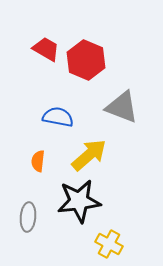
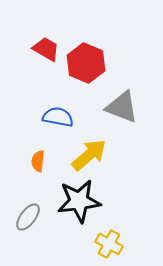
red hexagon: moved 3 px down
gray ellipse: rotated 32 degrees clockwise
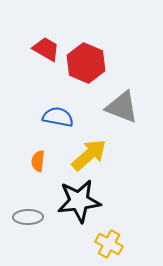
gray ellipse: rotated 52 degrees clockwise
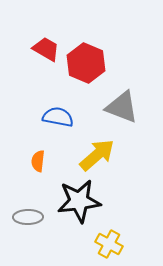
yellow arrow: moved 8 px right
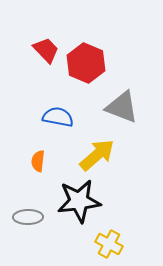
red trapezoid: moved 1 px down; rotated 16 degrees clockwise
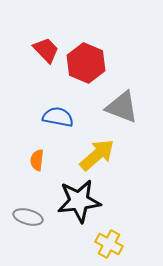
orange semicircle: moved 1 px left, 1 px up
gray ellipse: rotated 16 degrees clockwise
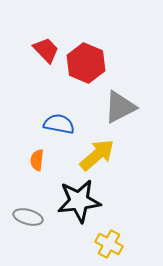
gray triangle: moved 2 px left; rotated 48 degrees counterclockwise
blue semicircle: moved 1 px right, 7 px down
